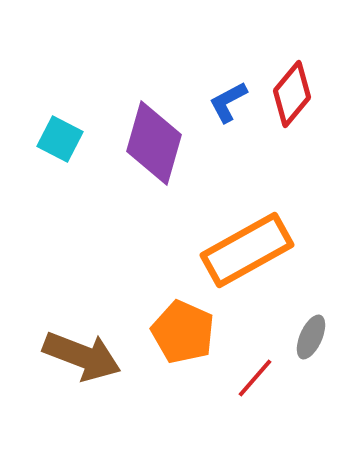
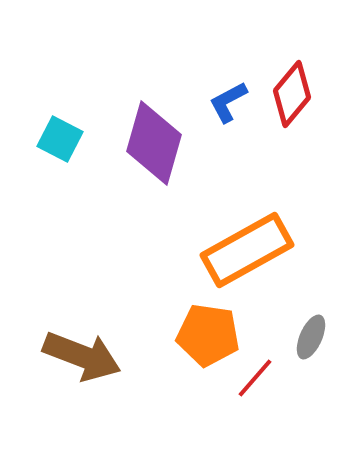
orange pentagon: moved 25 px right, 3 px down; rotated 16 degrees counterclockwise
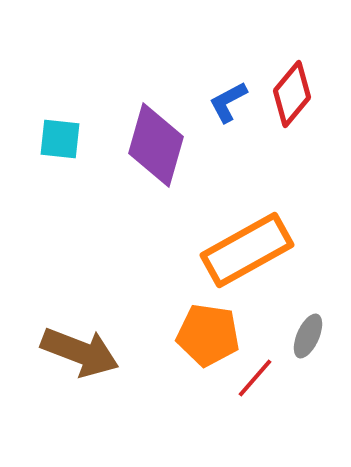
cyan square: rotated 21 degrees counterclockwise
purple diamond: moved 2 px right, 2 px down
gray ellipse: moved 3 px left, 1 px up
brown arrow: moved 2 px left, 4 px up
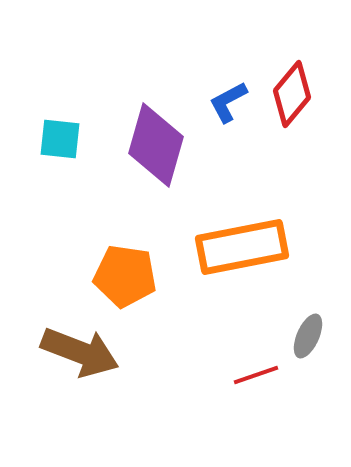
orange rectangle: moved 5 px left, 3 px up; rotated 18 degrees clockwise
orange pentagon: moved 83 px left, 59 px up
red line: moved 1 px right, 3 px up; rotated 30 degrees clockwise
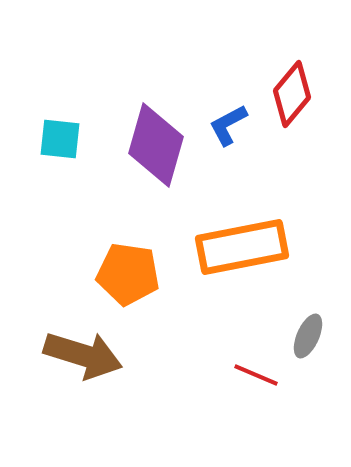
blue L-shape: moved 23 px down
orange pentagon: moved 3 px right, 2 px up
brown arrow: moved 3 px right, 3 px down; rotated 4 degrees counterclockwise
red line: rotated 42 degrees clockwise
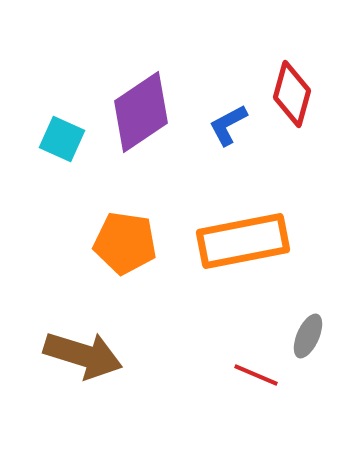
red diamond: rotated 24 degrees counterclockwise
cyan square: moved 2 px right; rotated 18 degrees clockwise
purple diamond: moved 15 px left, 33 px up; rotated 40 degrees clockwise
orange rectangle: moved 1 px right, 6 px up
orange pentagon: moved 3 px left, 31 px up
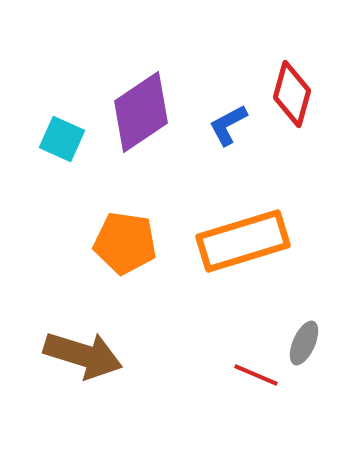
orange rectangle: rotated 6 degrees counterclockwise
gray ellipse: moved 4 px left, 7 px down
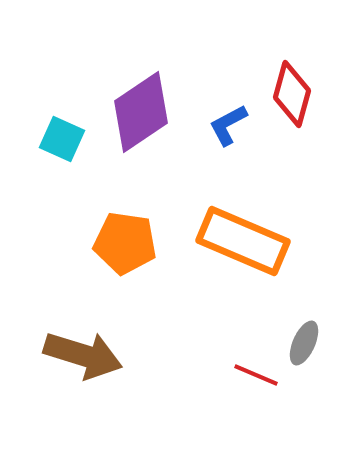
orange rectangle: rotated 40 degrees clockwise
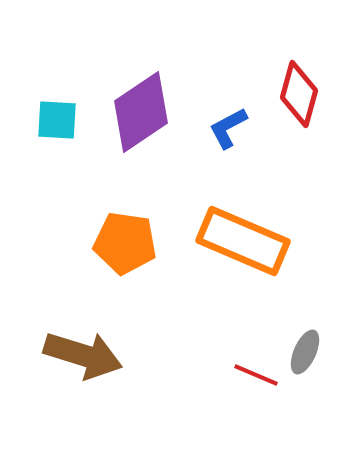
red diamond: moved 7 px right
blue L-shape: moved 3 px down
cyan square: moved 5 px left, 19 px up; rotated 21 degrees counterclockwise
gray ellipse: moved 1 px right, 9 px down
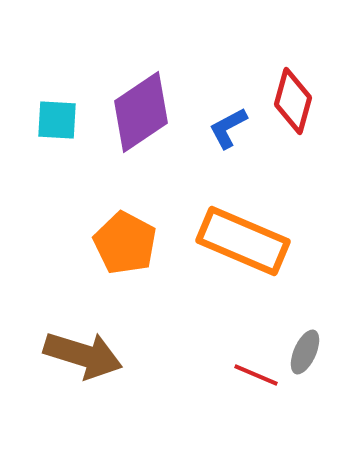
red diamond: moved 6 px left, 7 px down
orange pentagon: rotated 20 degrees clockwise
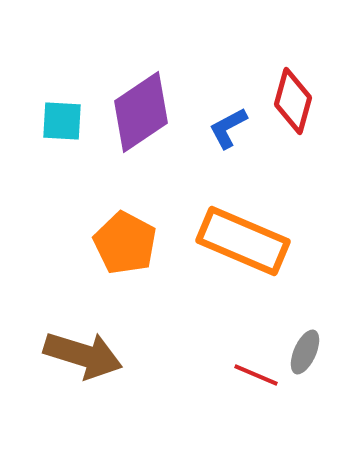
cyan square: moved 5 px right, 1 px down
